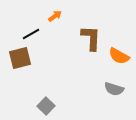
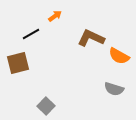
brown L-shape: rotated 68 degrees counterclockwise
brown square: moved 2 px left, 5 px down
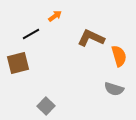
orange semicircle: rotated 135 degrees counterclockwise
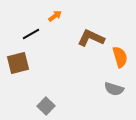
orange semicircle: moved 1 px right, 1 px down
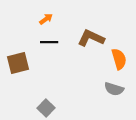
orange arrow: moved 9 px left, 3 px down
black line: moved 18 px right, 8 px down; rotated 30 degrees clockwise
orange semicircle: moved 1 px left, 2 px down
gray square: moved 2 px down
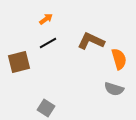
brown L-shape: moved 3 px down
black line: moved 1 px left, 1 px down; rotated 30 degrees counterclockwise
brown square: moved 1 px right, 1 px up
gray square: rotated 12 degrees counterclockwise
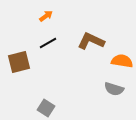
orange arrow: moved 3 px up
orange semicircle: moved 3 px right, 2 px down; rotated 65 degrees counterclockwise
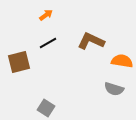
orange arrow: moved 1 px up
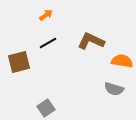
gray square: rotated 24 degrees clockwise
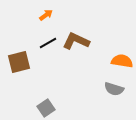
brown L-shape: moved 15 px left
